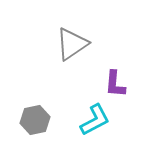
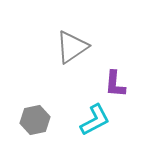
gray triangle: moved 3 px down
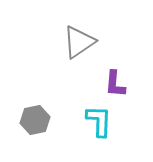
gray triangle: moved 7 px right, 5 px up
cyan L-shape: moved 4 px right, 1 px down; rotated 60 degrees counterclockwise
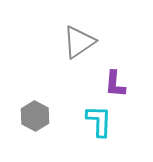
gray hexagon: moved 4 px up; rotated 20 degrees counterclockwise
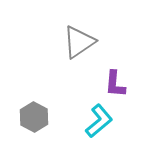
gray hexagon: moved 1 px left, 1 px down
cyan L-shape: rotated 48 degrees clockwise
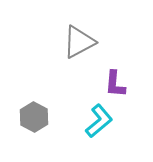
gray triangle: rotated 6 degrees clockwise
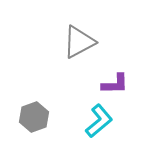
purple L-shape: rotated 96 degrees counterclockwise
gray hexagon: rotated 12 degrees clockwise
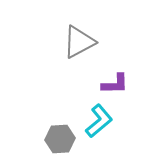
gray hexagon: moved 26 px right, 22 px down; rotated 16 degrees clockwise
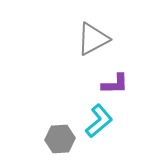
gray triangle: moved 14 px right, 3 px up
